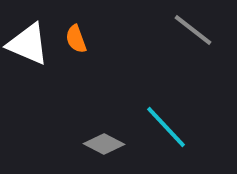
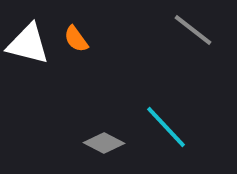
orange semicircle: rotated 16 degrees counterclockwise
white triangle: rotated 9 degrees counterclockwise
gray diamond: moved 1 px up
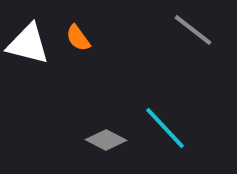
orange semicircle: moved 2 px right, 1 px up
cyan line: moved 1 px left, 1 px down
gray diamond: moved 2 px right, 3 px up
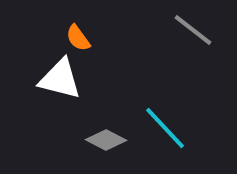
white triangle: moved 32 px right, 35 px down
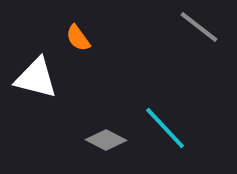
gray line: moved 6 px right, 3 px up
white triangle: moved 24 px left, 1 px up
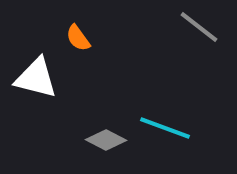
cyan line: rotated 27 degrees counterclockwise
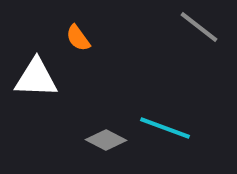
white triangle: rotated 12 degrees counterclockwise
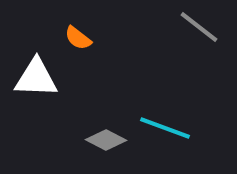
orange semicircle: rotated 16 degrees counterclockwise
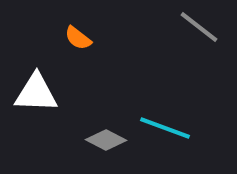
white triangle: moved 15 px down
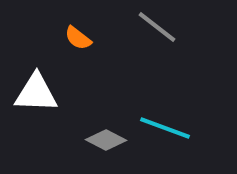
gray line: moved 42 px left
